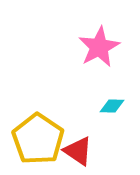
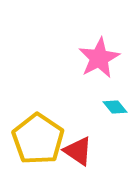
pink star: moved 11 px down
cyan diamond: moved 3 px right, 1 px down; rotated 50 degrees clockwise
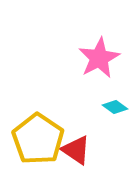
cyan diamond: rotated 15 degrees counterclockwise
red triangle: moved 2 px left, 1 px up
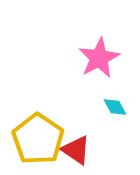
cyan diamond: rotated 25 degrees clockwise
